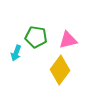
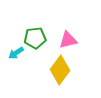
green pentagon: moved 1 px left, 1 px down; rotated 15 degrees counterclockwise
cyan arrow: rotated 35 degrees clockwise
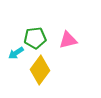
yellow diamond: moved 20 px left
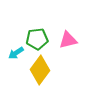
green pentagon: moved 2 px right, 1 px down
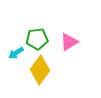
pink triangle: moved 1 px right, 2 px down; rotated 18 degrees counterclockwise
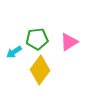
cyan arrow: moved 2 px left, 1 px up
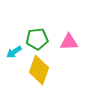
pink triangle: rotated 30 degrees clockwise
yellow diamond: moved 1 px left; rotated 16 degrees counterclockwise
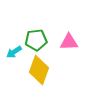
green pentagon: moved 1 px left, 1 px down
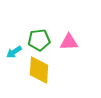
green pentagon: moved 3 px right
yellow diamond: rotated 16 degrees counterclockwise
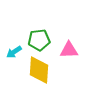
pink triangle: moved 8 px down
